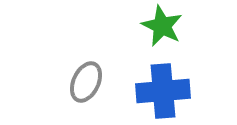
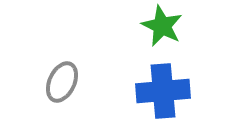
gray ellipse: moved 24 px left
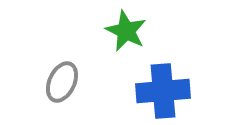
green star: moved 36 px left, 5 px down
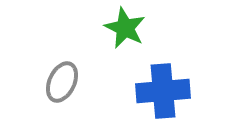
green star: moved 1 px left, 3 px up
